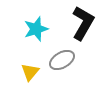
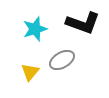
black L-shape: rotated 80 degrees clockwise
cyan star: moved 1 px left
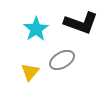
black L-shape: moved 2 px left
cyan star: moved 1 px right; rotated 15 degrees counterclockwise
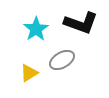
yellow triangle: moved 1 px left, 1 px down; rotated 18 degrees clockwise
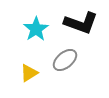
gray ellipse: moved 3 px right; rotated 10 degrees counterclockwise
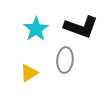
black L-shape: moved 4 px down
gray ellipse: rotated 45 degrees counterclockwise
